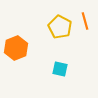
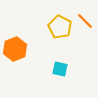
orange line: rotated 30 degrees counterclockwise
orange hexagon: moved 1 px left, 1 px down
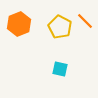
orange hexagon: moved 4 px right, 25 px up
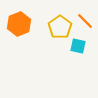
yellow pentagon: rotated 10 degrees clockwise
cyan square: moved 18 px right, 23 px up
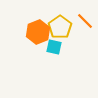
orange hexagon: moved 19 px right, 8 px down
cyan square: moved 24 px left, 1 px down
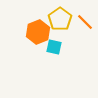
orange line: moved 1 px down
yellow pentagon: moved 8 px up
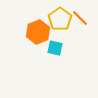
orange line: moved 5 px left, 4 px up
cyan square: moved 1 px right, 1 px down
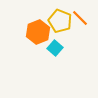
yellow pentagon: moved 2 px down; rotated 15 degrees counterclockwise
cyan square: rotated 28 degrees clockwise
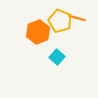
orange line: moved 3 px left; rotated 30 degrees counterclockwise
cyan square: moved 2 px right, 9 px down
